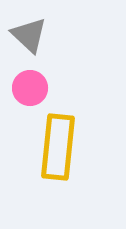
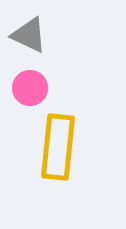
gray triangle: rotated 18 degrees counterclockwise
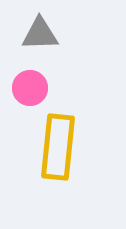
gray triangle: moved 11 px right, 1 px up; rotated 27 degrees counterclockwise
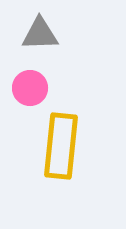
yellow rectangle: moved 3 px right, 1 px up
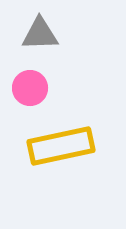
yellow rectangle: rotated 72 degrees clockwise
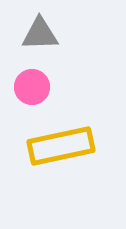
pink circle: moved 2 px right, 1 px up
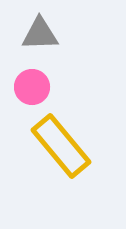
yellow rectangle: rotated 62 degrees clockwise
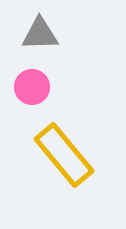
yellow rectangle: moved 3 px right, 9 px down
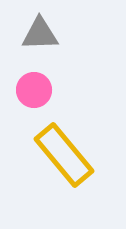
pink circle: moved 2 px right, 3 px down
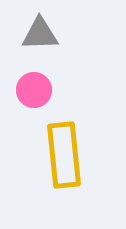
yellow rectangle: rotated 34 degrees clockwise
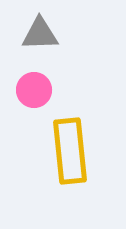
yellow rectangle: moved 6 px right, 4 px up
